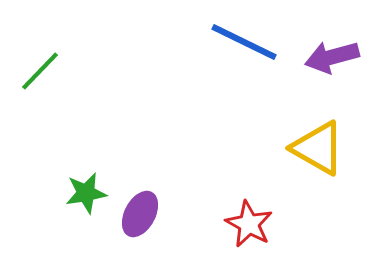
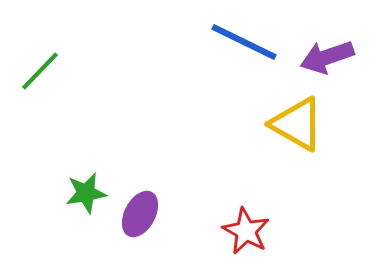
purple arrow: moved 5 px left; rotated 4 degrees counterclockwise
yellow triangle: moved 21 px left, 24 px up
red star: moved 3 px left, 7 px down
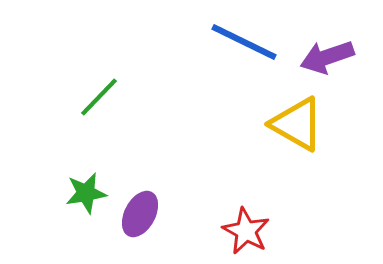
green line: moved 59 px right, 26 px down
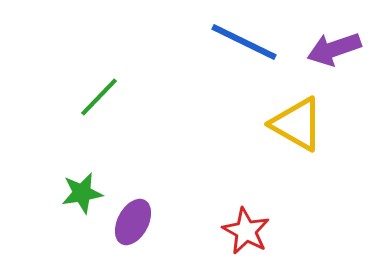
purple arrow: moved 7 px right, 8 px up
green star: moved 4 px left
purple ellipse: moved 7 px left, 8 px down
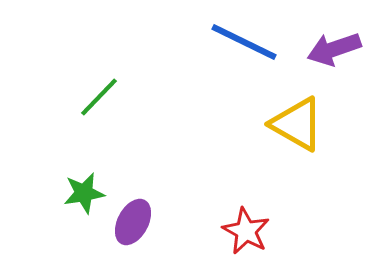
green star: moved 2 px right
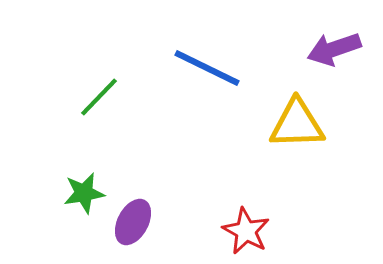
blue line: moved 37 px left, 26 px down
yellow triangle: rotated 32 degrees counterclockwise
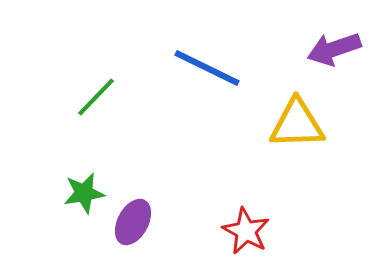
green line: moved 3 px left
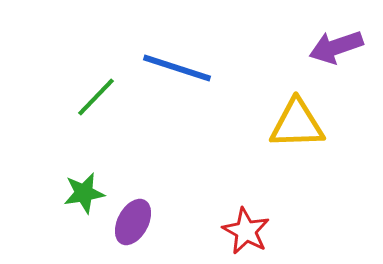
purple arrow: moved 2 px right, 2 px up
blue line: moved 30 px left; rotated 8 degrees counterclockwise
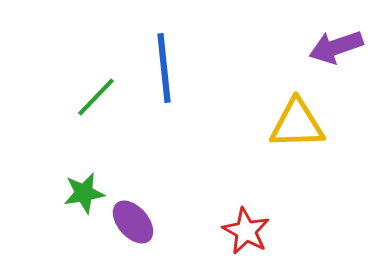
blue line: moved 13 px left; rotated 66 degrees clockwise
purple ellipse: rotated 69 degrees counterclockwise
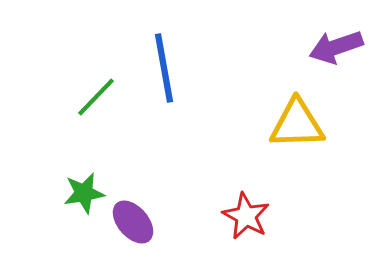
blue line: rotated 4 degrees counterclockwise
red star: moved 15 px up
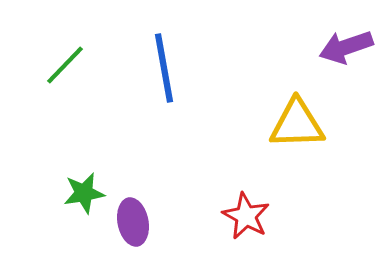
purple arrow: moved 10 px right
green line: moved 31 px left, 32 px up
purple ellipse: rotated 30 degrees clockwise
